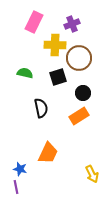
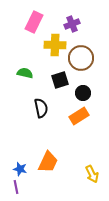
brown circle: moved 2 px right
black square: moved 2 px right, 3 px down
orange trapezoid: moved 9 px down
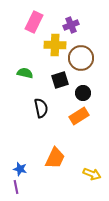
purple cross: moved 1 px left, 1 px down
orange trapezoid: moved 7 px right, 4 px up
yellow arrow: rotated 42 degrees counterclockwise
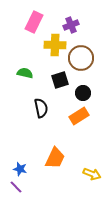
purple line: rotated 32 degrees counterclockwise
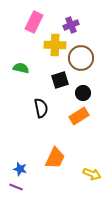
green semicircle: moved 4 px left, 5 px up
purple line: rotated 24 degrees counterclockwise
